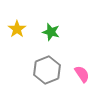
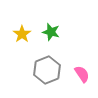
yellow star: moved 5 px right, 5 px down
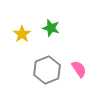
green star: moved 4 px up
pink semicircle: moved 3 px left, 5 px up
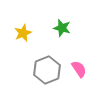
green star: moved 11 px right
yellow star: moved 1 px right, 1 px up; rotated 12 degrees clockwise
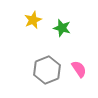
yellow star: moved 10 px right, 13 px up
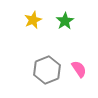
green star: moved 3 px right, 7 px up; rotated 24 degrees clockwise
